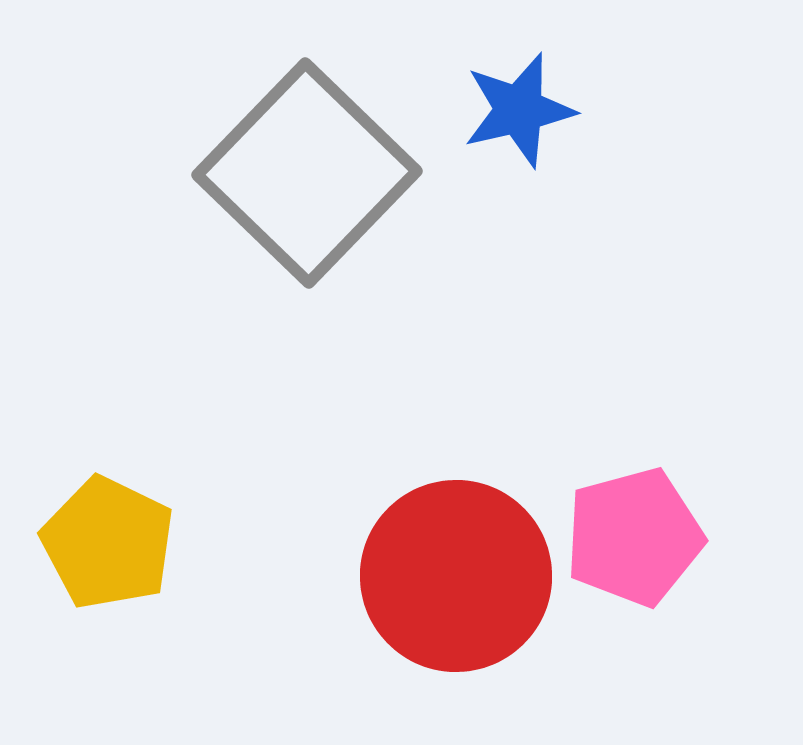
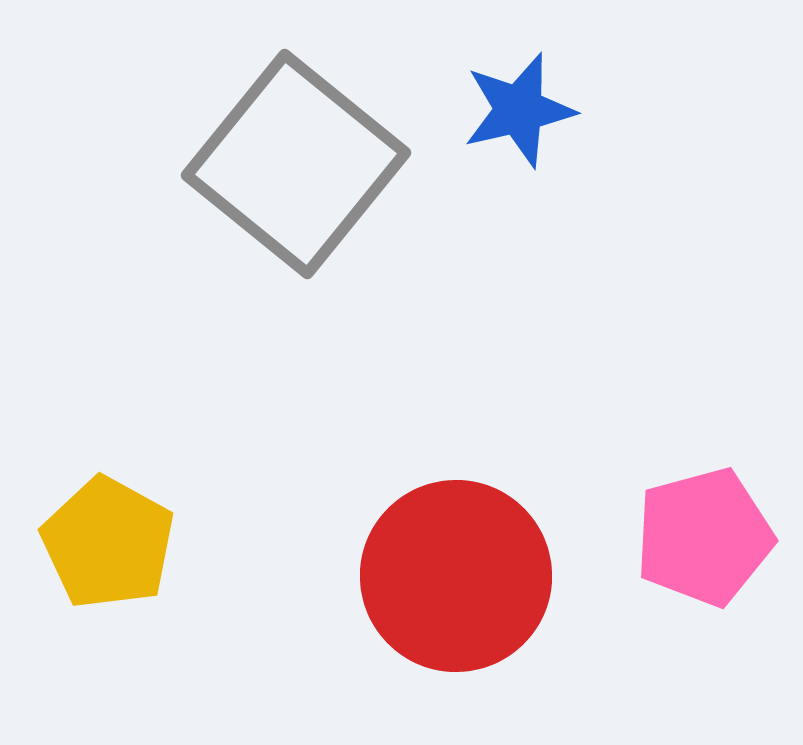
gray square: moved 11 px left, 9 px up; rotated 5 degrees counterclockwise
pink pentagon: moved 70 px right
yellow pentagon: rotated 3 degrees clockwise
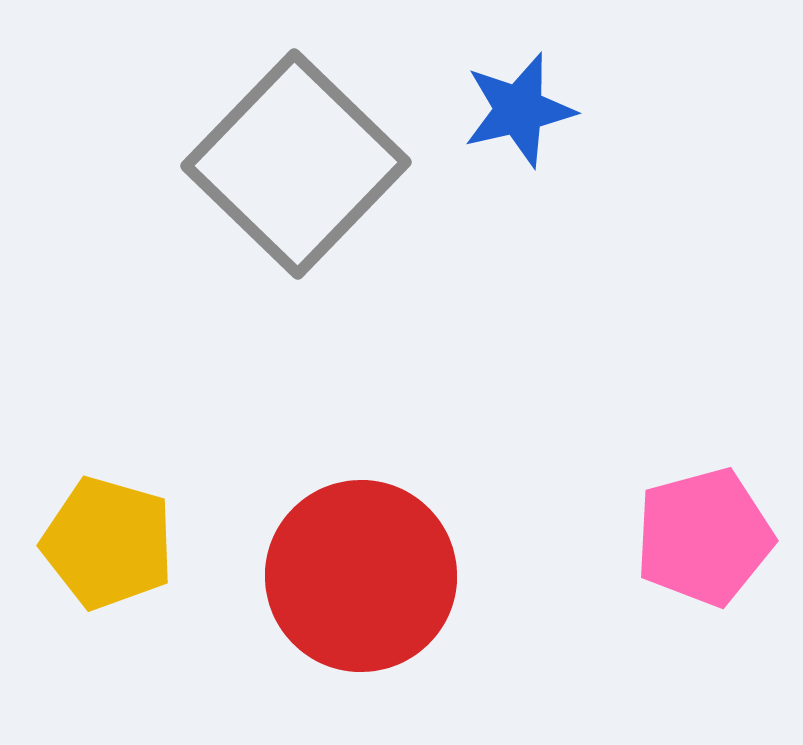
gray square: rotated 5 degrees clockwise
yellow pentagon: rotated 13 degrees counterclockwise
red circle: moved 95 px left
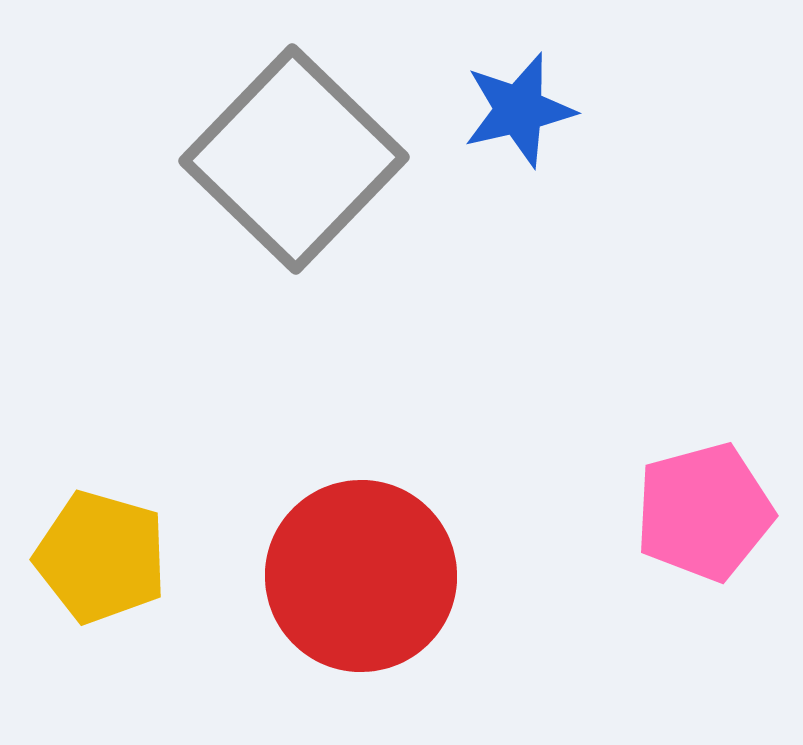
gray square: moved 2 px left, 5 px up
pink pentagon: moved 25 px up
yellow pentagon: moved 7 px left, 14 px down
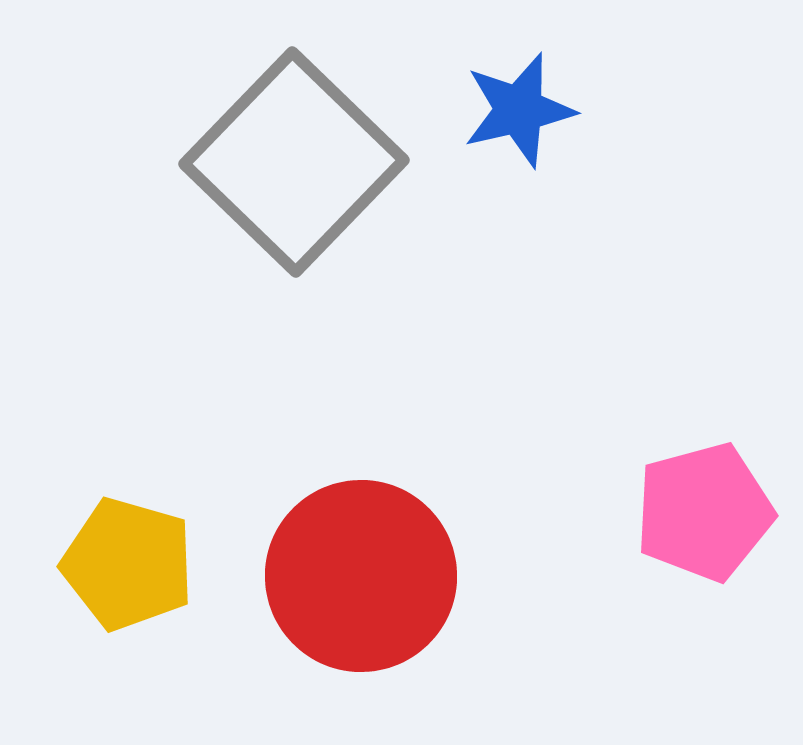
gray square: moved 3 px down
yellow pentagon: moved 27 px right, 7 px down
